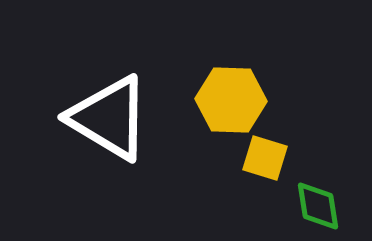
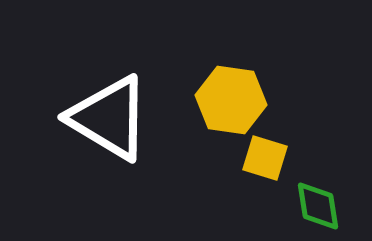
yellow hexagon: rotated 6 degrees clockwise
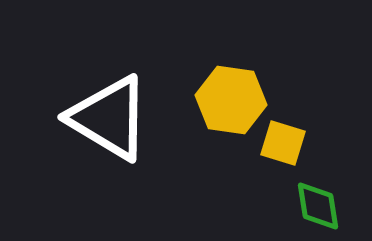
yellow square: moved 18 px right, 15 px up
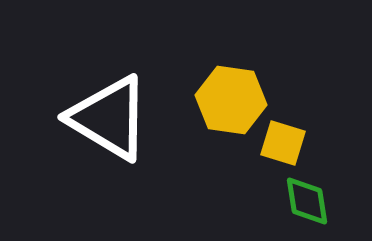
green diamond: moved 11 px left, 5 px up
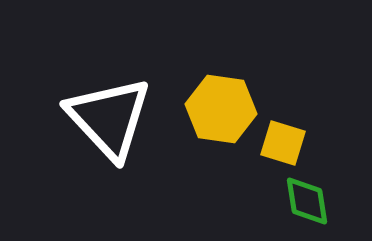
yellow hexagon: moved 10 px left, 9 px down
white triangle: rotated 16 degrees clockwise
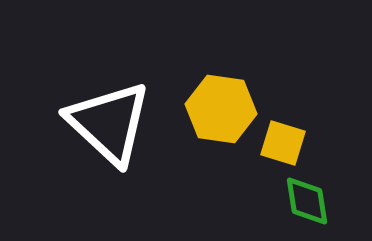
white triangle: moved 5 px down; rotated 4 degrees counterclockwise
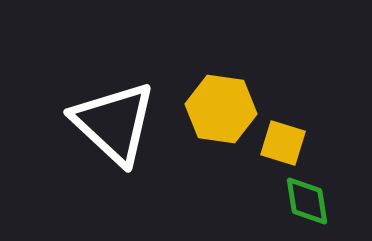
white triangle: moved 5 px right
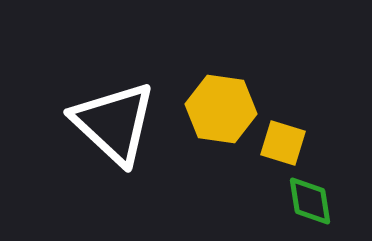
green diamond: moved 3 px right
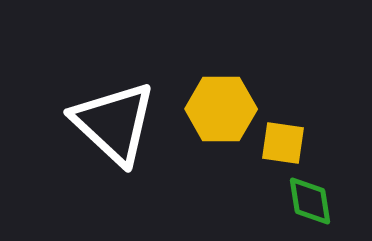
yellow hexagon: rotated 8 degrees counterclockwise
yellow square: rotated 9 degrees counterclockwise
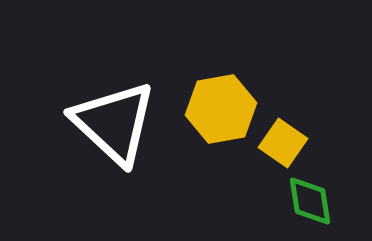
yellow hexagon: rotated 10 degrees counterclockwise
yellow square: rotated 27 degrees clockwise
